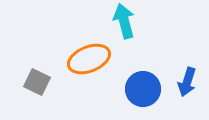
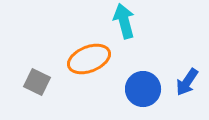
blue arrow: rotated 16 degrees clockwise
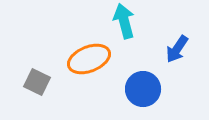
blue arrow: moved 10 px left, 33 px up
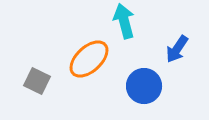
orange ellipse: rotated 21 degrees counterclockwise
gray square: moved 1 px up
blue circle: moved 1 px right, 3 px up
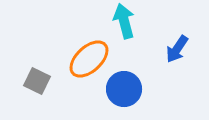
blue circle: moved 20 px left, 3 px down
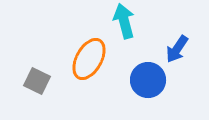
orange ellipse: rotated 18 degrees counterclockwise
blue circle: moved 24 px right, 9 px up
